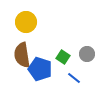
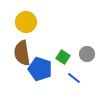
brown semicircle: moved 2 px up
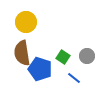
gray circle: moved 2 px down
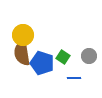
yellow circle: moved 3 px left, 13 px down
gray circle: moved 2 px right
blue pentagon: moved 2 px right, 6 px up
blue line: rotated 40 degrees counterclockwise
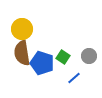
yellow circle: moved 1 px left, 6 px up
blue line: rotated 40 degrees counterclockwise
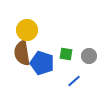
yellow circle: moved 5 px right, 1 px down
green square: moved 3 px right, 3 px up; rotated 24 degrees counterclockwise
blue line: moved 3 px down
